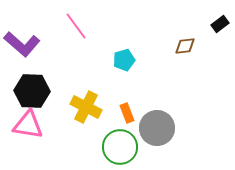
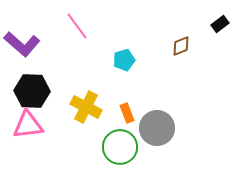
pink line: moved 1 px right
brown diamond: moved 4 px left; rotated 15 degrees counterclockwise
pink triangle: rotated 16 degrees counterclockwise
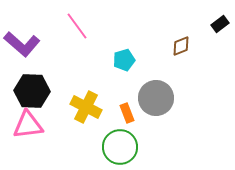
gray circle: moved 1 px left, 30 px up
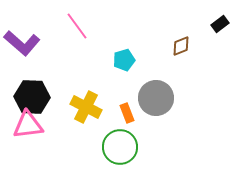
purple L-shape: moved 1 px up
black hexagon: moved 6 px down
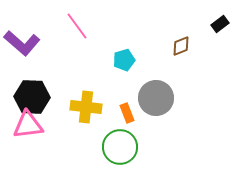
yellow cross: rotated 20 degrees counterclockwise
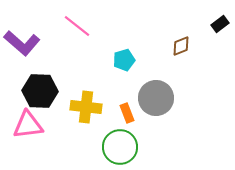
pink line: rotated 16 degrees counterclockwise
black hexagon: moved 8 px right, 6 px up
